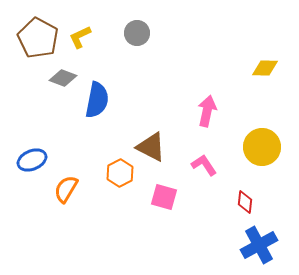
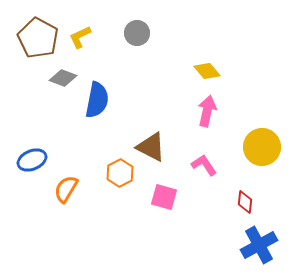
yellow diamond: moved 58 px left, 3 px down; rotated 48 degrees clockwise
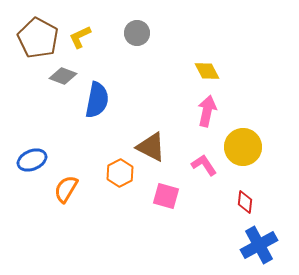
yellow diamond: rotated 12 degrees clockwise
gray diamond: moved 2 px up
yellow circle: moved 19 px left
pink square: moved 2 px right, 1 px up
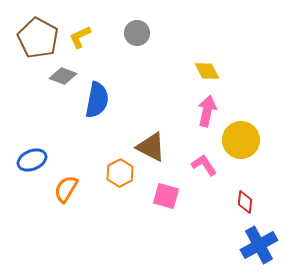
yellow circle: moved 2 px left, 7 px up
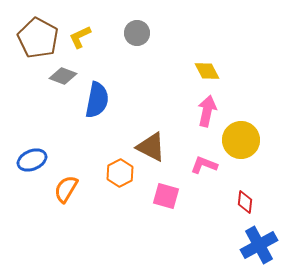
pink L-shape: rotated 36 degrees counterclockwise
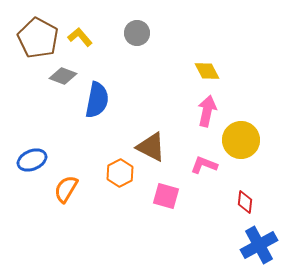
yellow L-shape: rotated 75 degrees clockwise
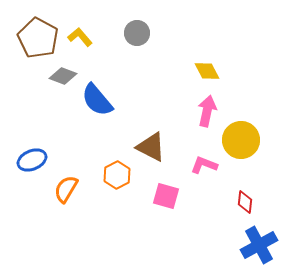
blue semicircle: rotated 129 degrees clockwise
orange hexagon: moved 3 px left, 2 px down
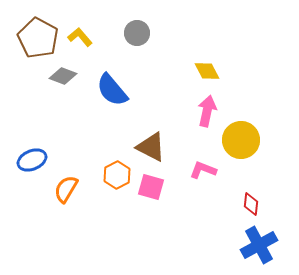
blue semicircle: moved 15 px right, 10 px up
pink L-shape: moved 1 px left, 5 px down
pink square: moved 15 px left, 9 px up
red diamond: moved 6 px right, 2 px down
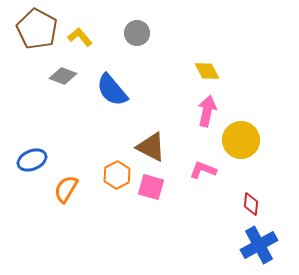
brown pentagon: moved 1 px left, 9 px up
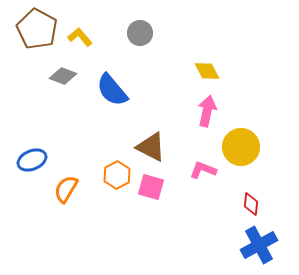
gray circle: moved 3 px right
yellow circle: moved 7 px down
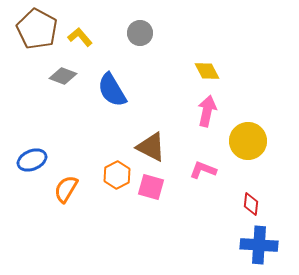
blue semicircle: rotated 9 degrees clockwise
yellow circle: moved 7 px right, 6 px up
blue cross: rotated 33 degrees clockwise
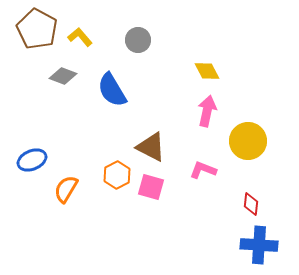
gray circle: moved 2 px left, 7 px down
